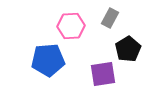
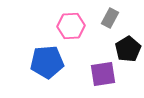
blue pentagon: moved 1 px left, 2 px down
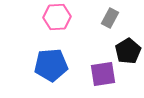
pink hexagon: moved 14 px left, 9 px up
black pentagon: moved 2 px down
blue pentagon: moved 4 px right, 3 px down
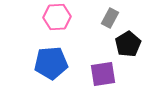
black pentagon: moved 7 px up
blue pentagon: moved 2 px up
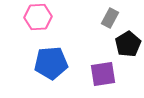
pink hexagon: moved 19 px left
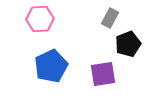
pink hexagon: moved 2 px right, 2 px down
black pentagon: rotated 10 degrees clockwise
blue pentagon: moved 3 px down; rotated 20 degrees counterclockwise
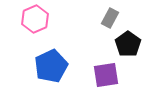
pink hexagon: moved 5 px left; rotated 20 degrees counterclockwise
black pentagon: rotated 15 degrees counterclockwise
purple square: moved 3 px right, 1 px down
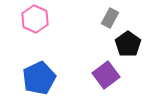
pink hexagon: rotated 12 degrees counterclockwise
blue pentagon: moved 12 px left, 12 px down
purple square: rotated 28 degrees counterclockwise
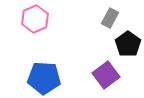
pink hexagon: rotated 12 degrees clockwise
blue pentagon: moved 5 px right; rotated 28 degrees clockwise
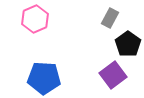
purple square: moved 7 px right
